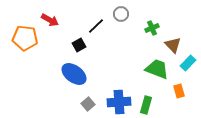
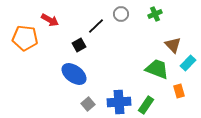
green cross: moved 3 px right, 14 px up
green rectangle: rotated 18 degrees clockwise
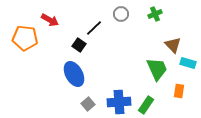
black line: moved 2 px left, 2 px down
black square: rotated 24 degrees counterclockwise
cyan rectangle: rotated 63 degrees clockwise
green trapezoid: rotated 45 degrees clockwise
blue ellipse: rotated 25 degrees clockwise
orange rectangle: rotated 24 degrees clockwise
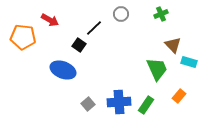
green cross: moved 6 px right
orange pentagon: moved 2 px left, 1 px up
cyan rectangle: moved 1 px right, 1 px up
blue ellipse: moved 11 px left, 4 px up; rotated 40 degrees counterclockwise
orange rectangle: moved 5 px down; rotated 32 degrees clockwise
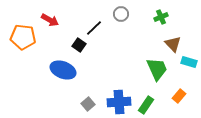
green cross: moved 3 px down
brown triangle: moved 1 px up
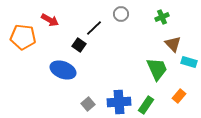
green cross: moved 1 px right
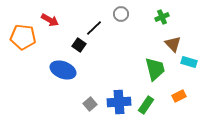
green trapezoid: moved 2 px left; rotated 10 degrees clockwise
orange rectangle: rotated 24 degrees clockwise
gray square: moved 2 px right
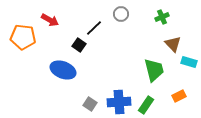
green trapezoid: moved 1 px left, 1 px down
gray square: rotated 16 degrees counterclockwise
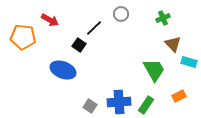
green cross: moved 1 px right, 1 px down
green trapezoid: rotated 15 degrees counterclockwise
gray square: moved 2 px down
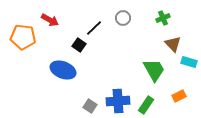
gray circle: moved 2 px right, 4 px down
blue cross: moved 1 px left, 1 px up
